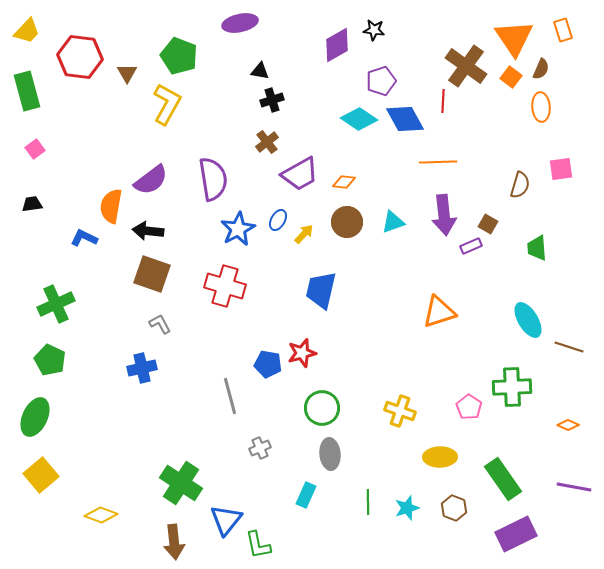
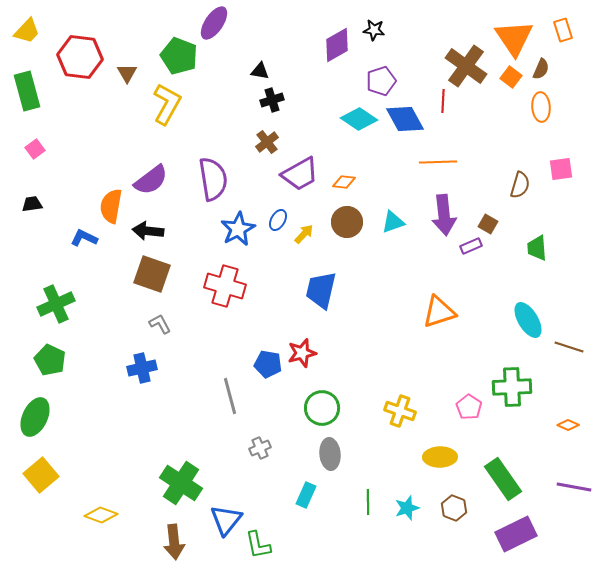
purple ellipse at (240, 23): moved 26 px left; rotated 44 degrees counterclockwise
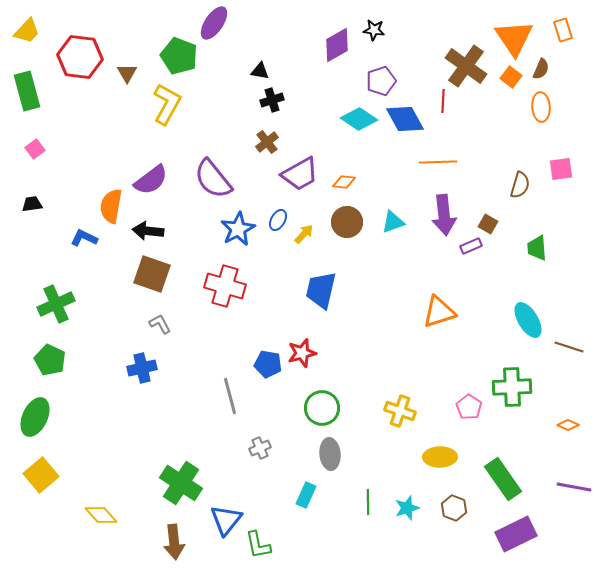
purple semicircle at (213, 179): rotated 150 degrees clockwise
yellow diamond at (101, 515): rotated 28 degrees clockwise
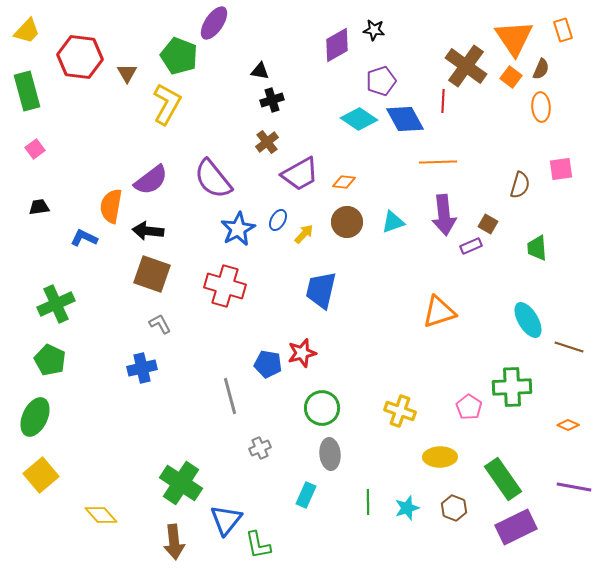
black trapezoid at (32, 204): moved 7 px right, 3 px down
purple rectangle at (516, 534): moved 7 px up
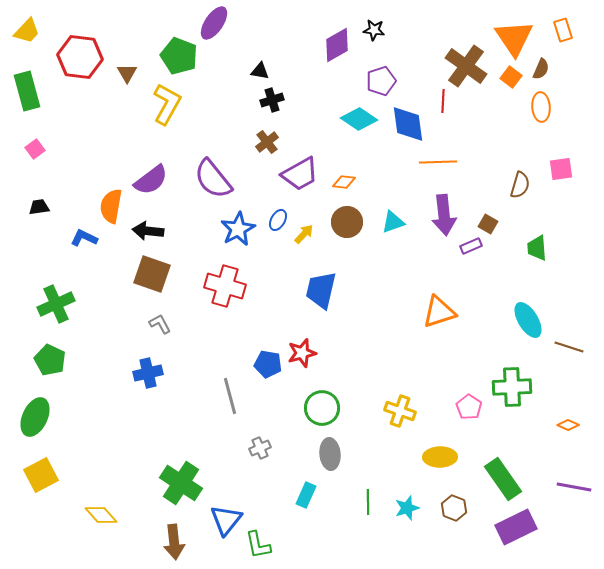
blue diamond at (405, 119): moved 3 px right, 5 px down; rotated 21 degrees clockwise
blue cross at (142, 368): moved 6 px right, 5 px down
yellow square at (41, 475): rotated 12 degrees clockwise
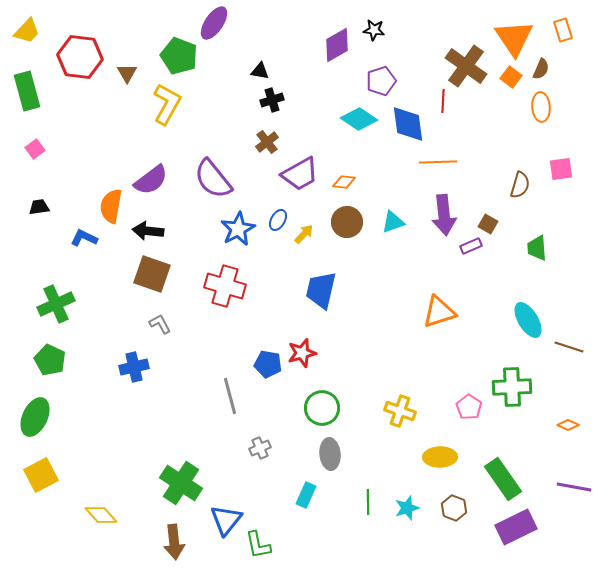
blue cross at (148, 373): moved 14 px left, 6 px up
